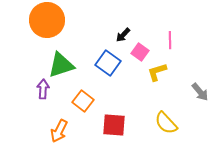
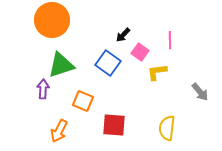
orange circle: moved 5 px right
yellow L-shape: rotated 10 degrees clockwise
orange square: rotated 15 degrees counterclockwise
yellow semicircle: moved 1 px right, 5 px down; rotated 50 degrees clockwise
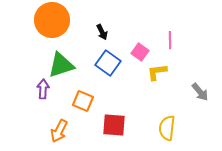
black arrow: moved 21 px left, 3 px up; rotated 70 degrees counterclockwise
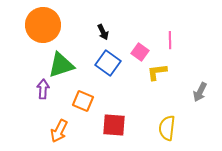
orange circle: moved 9 px left, 5 px down
black arrow: moved 1 px right
gray arrow: rotated 66 degrees clockwise
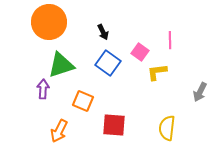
orange circle: moved 6 px right, 3 px up
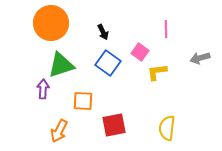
orange circle: moved 2 px right, 1 px down
pink line: moved 4 px left, 11 px up
gray arrow: moved 34 px up; rotated 48 degrees clockwise
orange square: rotated 20 degrees counterclockwise
red square: rotated 15 degrees counterclockwise
